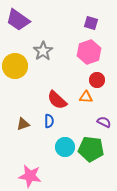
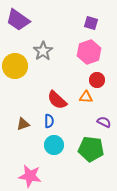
cyan circle: moved 11 px left, 2 px up
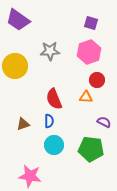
gray star: moved 7 px right; rotated 30 degrees clockwise
red semicircle: moved 3 px left, 1 px up; rotated 25 degrees clockwise
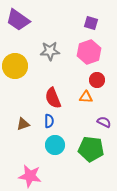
red semicircle: moved 1 px left, 1 px up
cyan circle: moved 1 px right
